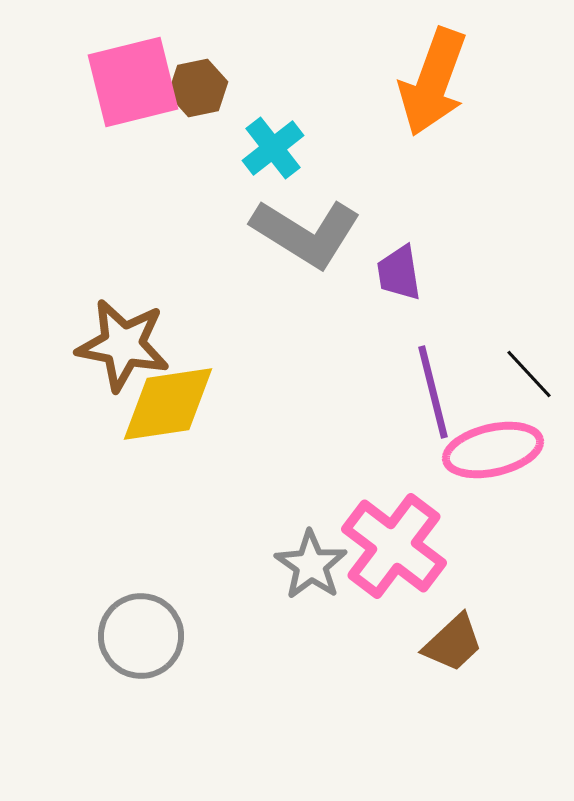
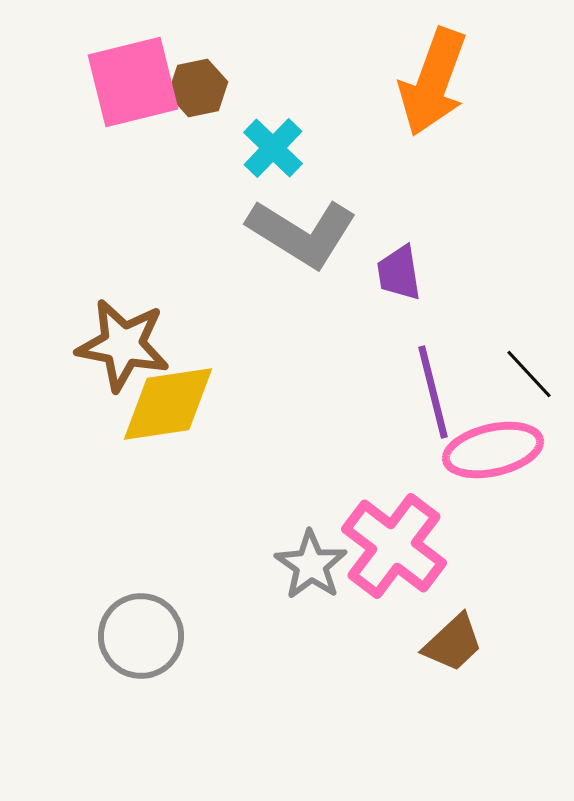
cyan cross: rotated 8 degrees counterclockwise
gray L-shape: moved 4 px left
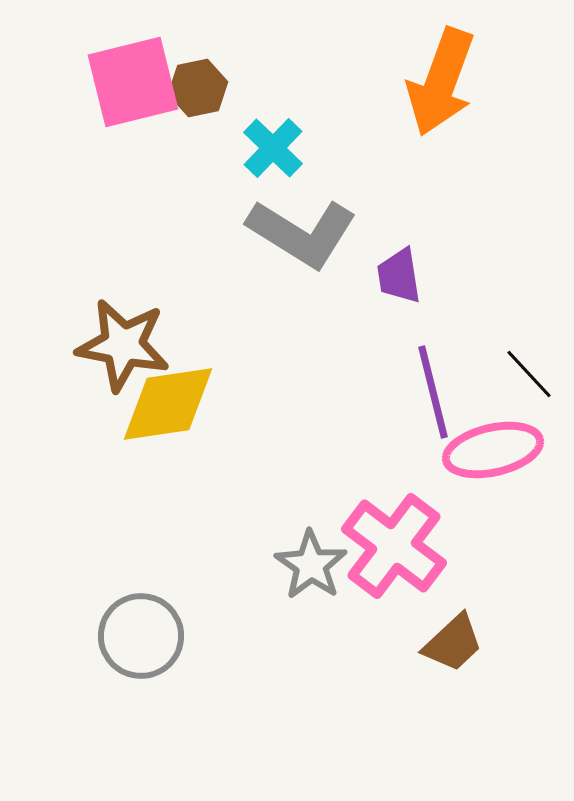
orange arrow: moved 8 px right
purple trapezoid: moved 3 px down
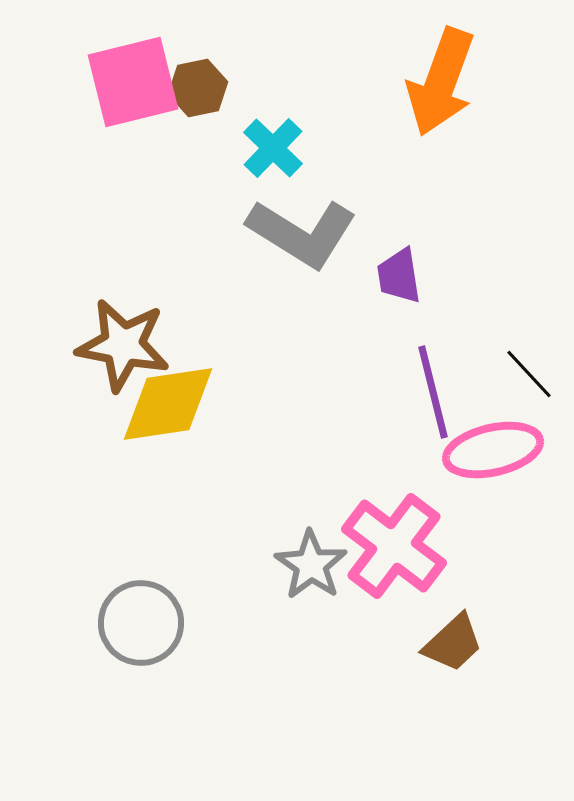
gray circle: moved 13 px up
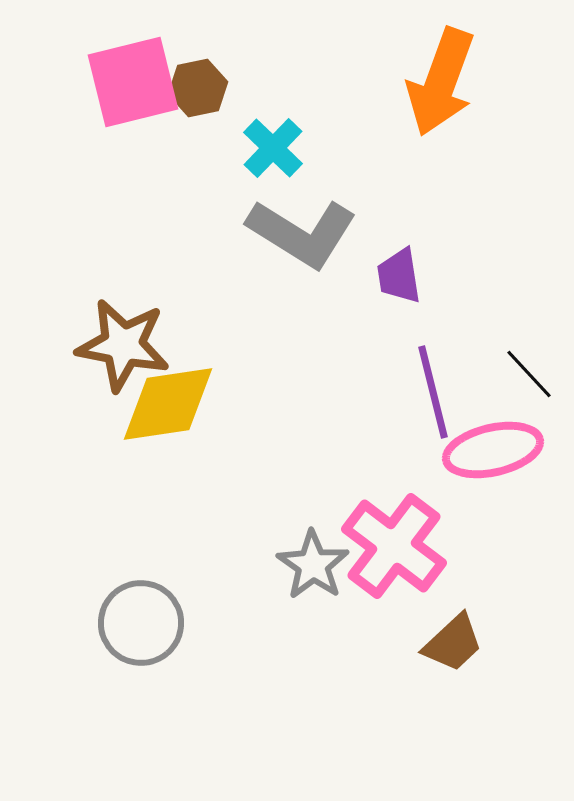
gray star: moved 2 px right
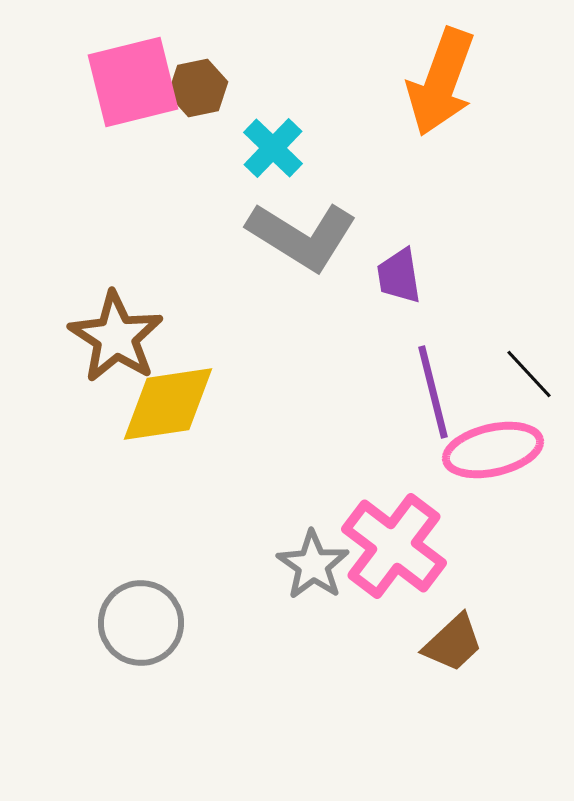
gray L-shape: moved 3 px down
brown star: moved 7 px left, 8 px up; rotated 22 degrees clockwise
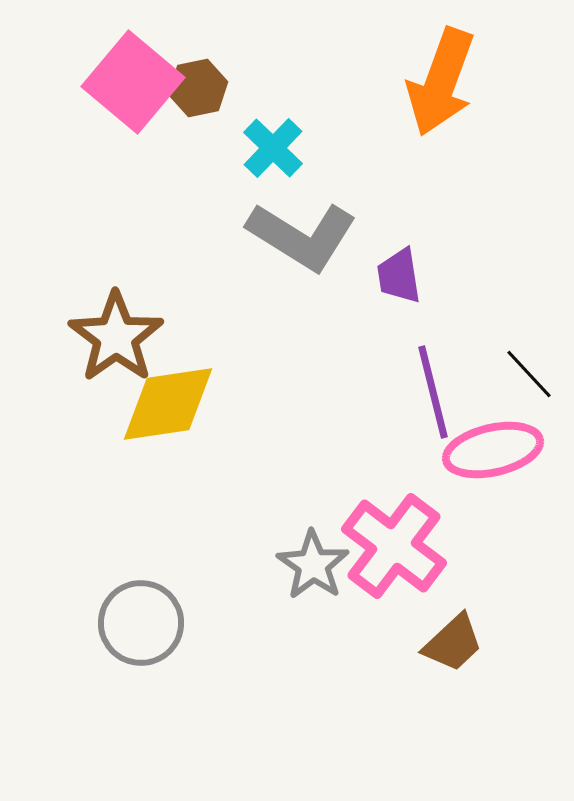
pink square: rotated 36 degrees counterclockwise
brown star: rotated 4 degrees clockwise
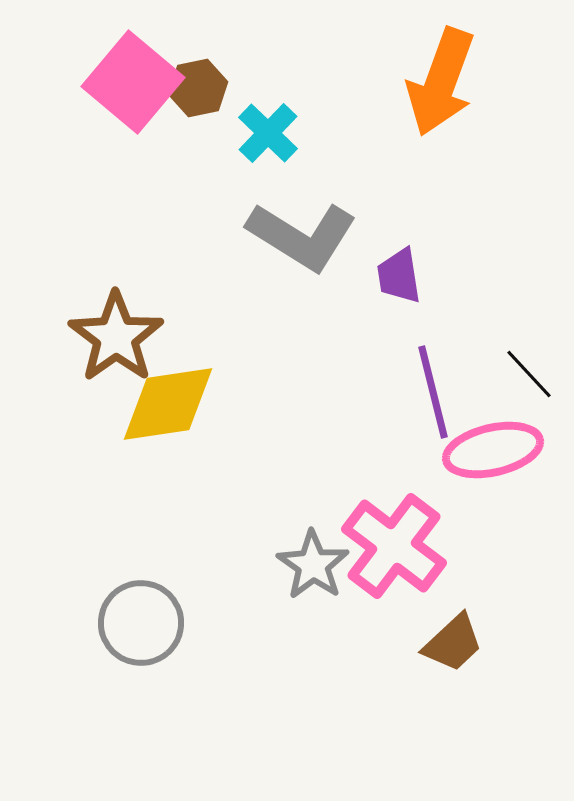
cyan cross: moved 5 px left, 15 px up
